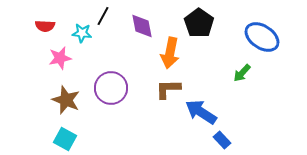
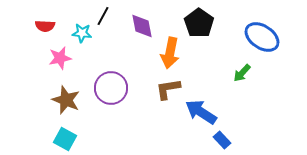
brown L-shape: rotated 8 degrees counterclockwise
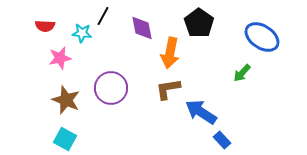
purple diamond: moved 2 px down
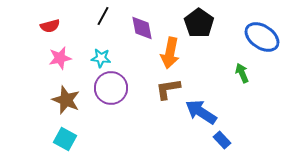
red semicircle: moved 5 px right; rotated 18 degrees counterclockwise
cyan star: moved 19 px right, 25 px down
green arrow: rotated 114 degrees clockwise
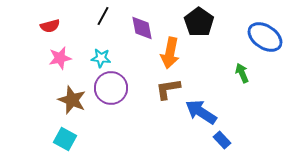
black pentagon: moved 1 px up
blue ellipse: moved 3 px right
brown star: moved 6 px right
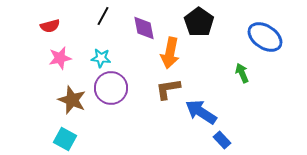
purple diamond: moved 2 px right
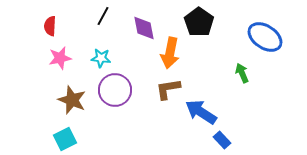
red semicircle: rotated 108 degrees clockwise
purple circle: moved 4 px right, 2 px down
cyan square: rotated 35 degrees clockwise
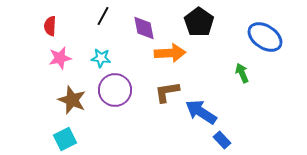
orange arrow: rotated 104 degrees counterclockwise
brown L-shape: moved 1 px left, 3 px down
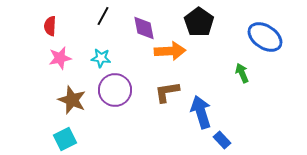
orange arrow: moved 2 px up
blue arrow: rotated 40 degrees clockwise
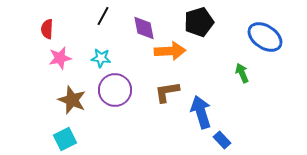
black pentagon: rotated 20 degrees clockwise
red semicircle: moved 3 px left, 3 px down
